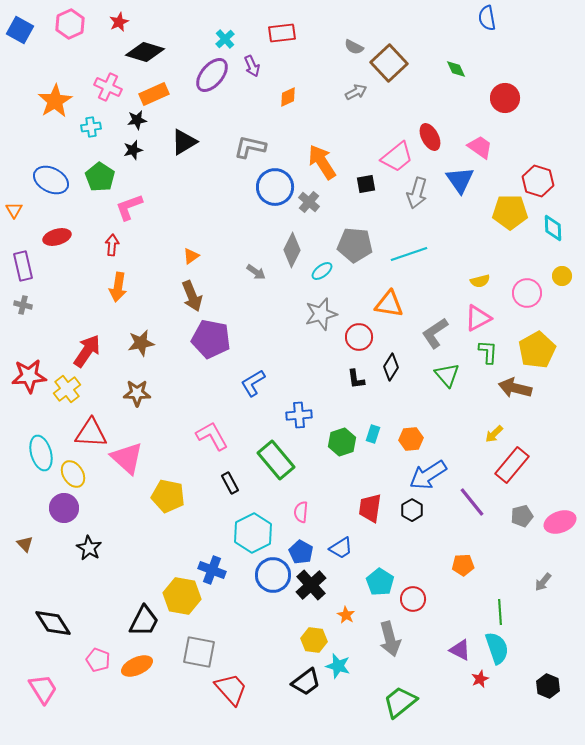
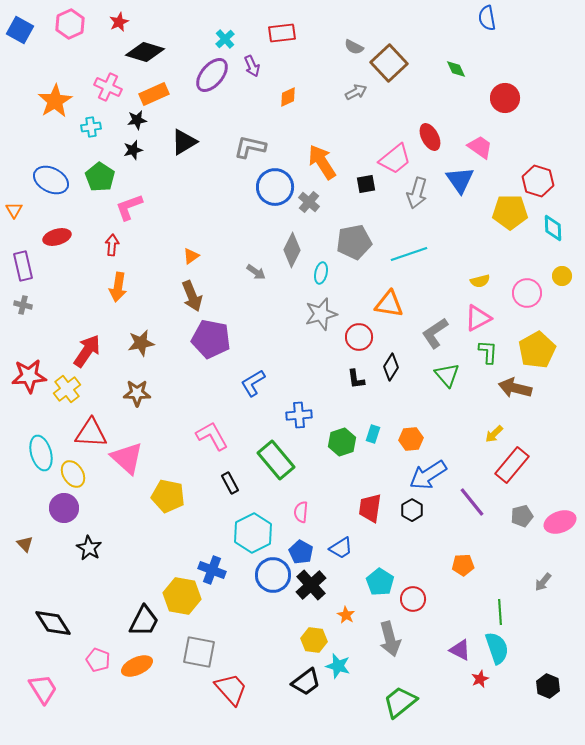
pink trapezoid at (397, 157): moved 2 px left, 2 px down
gray pentagon at (355, 245): moved 1 px left, 3 px up; rotated 16 degrees counterclockwise
cyan ellipse at (322, 271): moved 1 px left, 2 px down; rotated 40 degrees counterclockwise
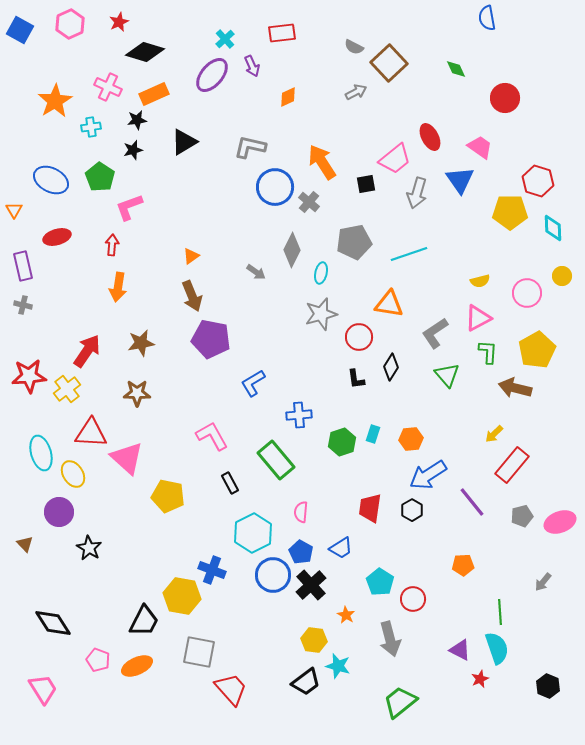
purple circle at (64, 508): moved 5 px left, 4 px down
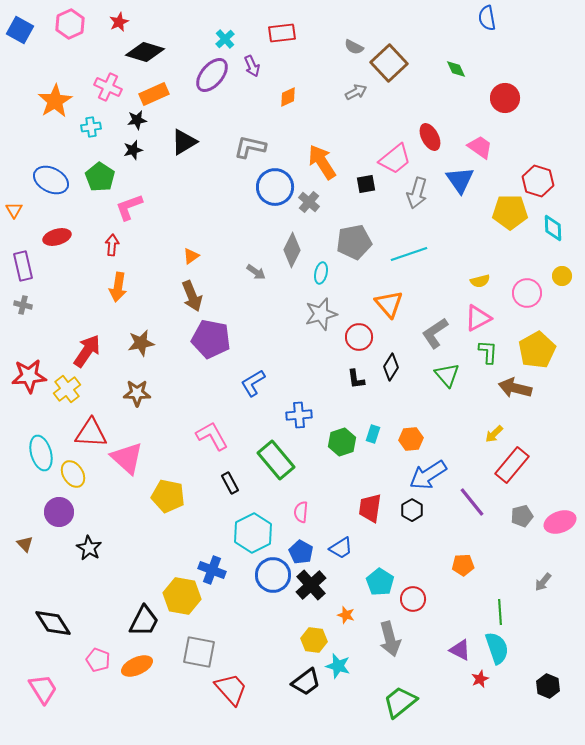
orange triangle at (389, 304): rotated 40 degrees clockwise
orange star at (346, 615): rotated 12 degrees counterclockwise
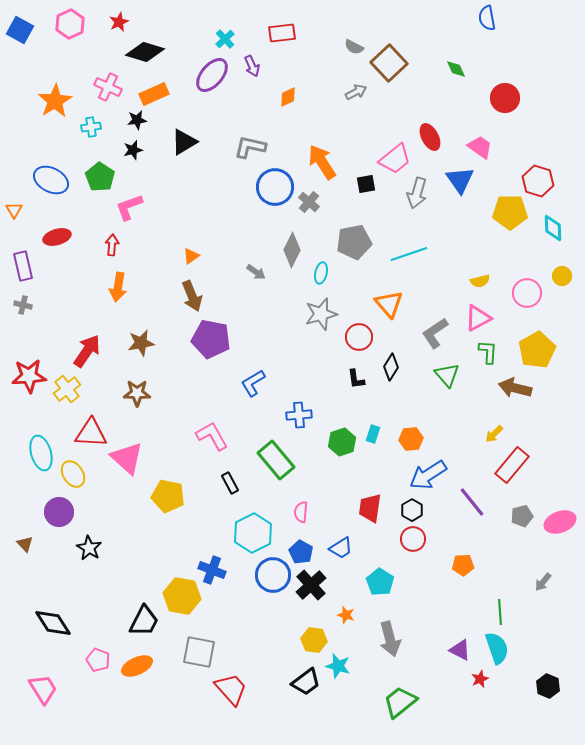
red circle at (413, 599): moved 60 px up
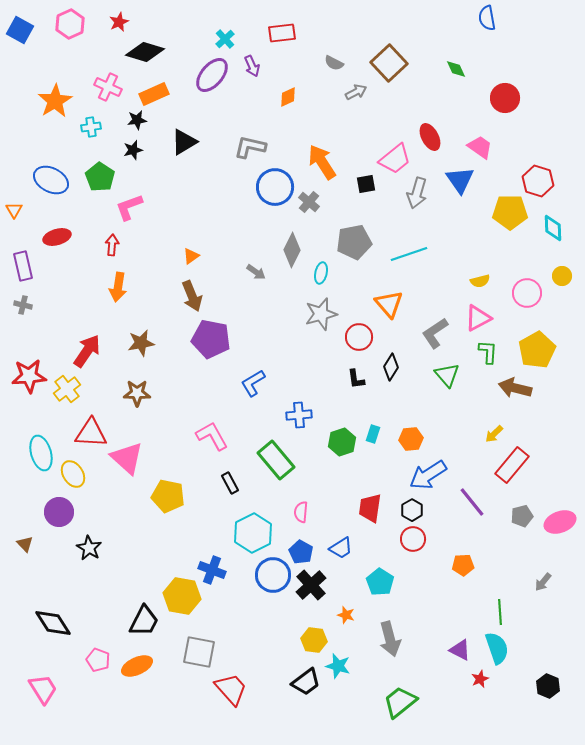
gray semicircle at (354, 47): moved 20 px left, 16 px down
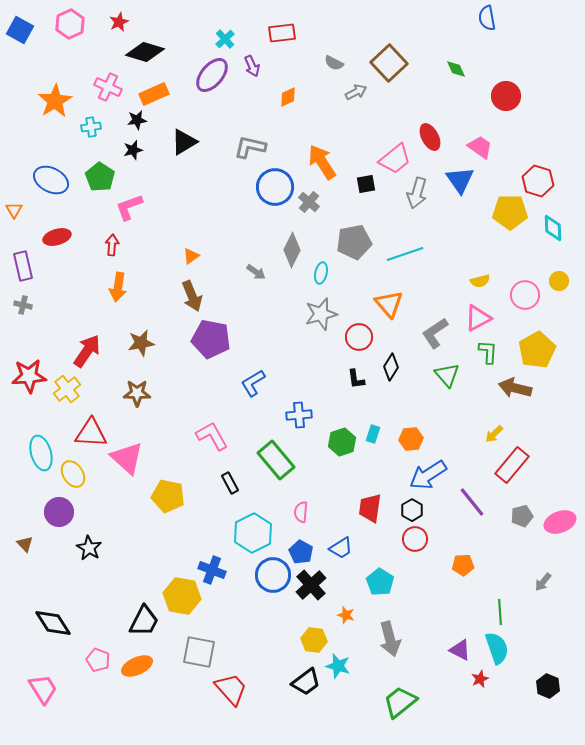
red circle at (505, 98): moved 1 px right, 2 px up
cyan line at (409, 254): moved 4 px left
yellow circle at (562, 276): moved 3 px left, 5 px down
pink circle at (527, 293): moved 2 px left, 2 px down
red circle at (413, 539): moved 2 px right
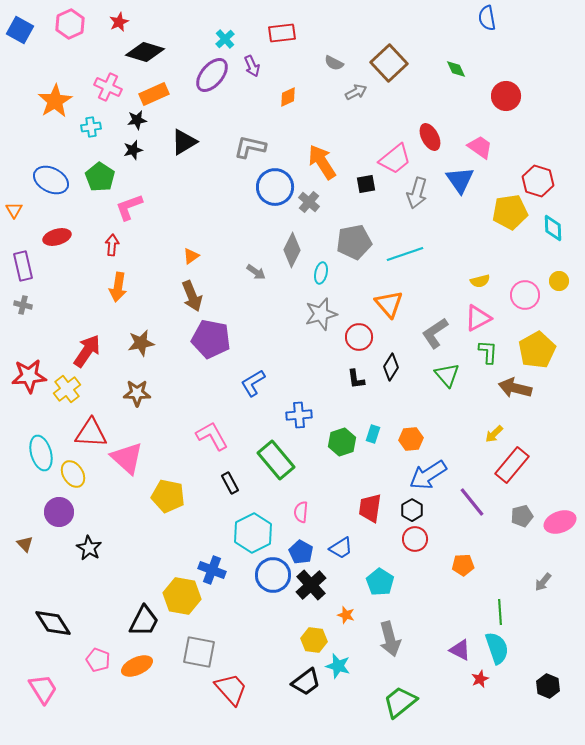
yellow pentagon at (510, 212): rotated 8 degrees counterclockwise
